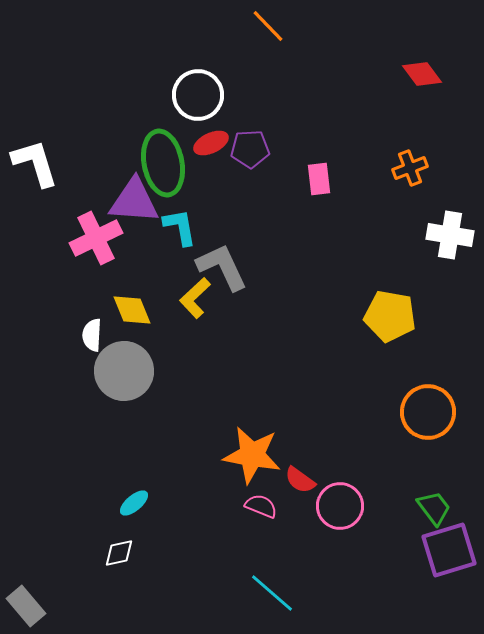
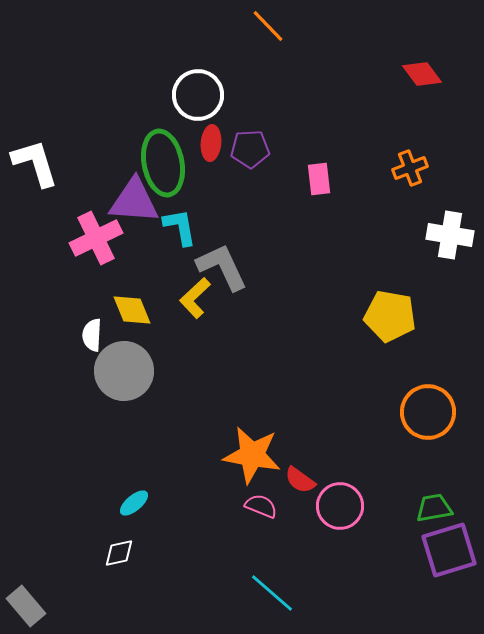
red ellipse: rotated 60 degrees counterclockwise
green trapezoid: rotated 63 degrees counterclockwise
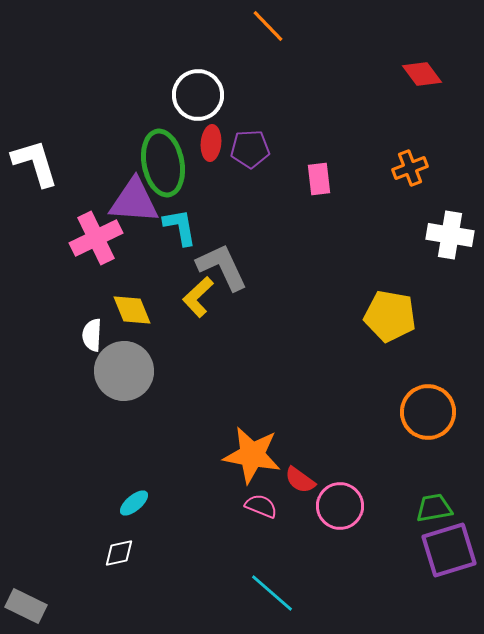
yellow L-shape: moved 3 px right, 1 px up
gray rectangle: rotated 24 degrees counterclockwise
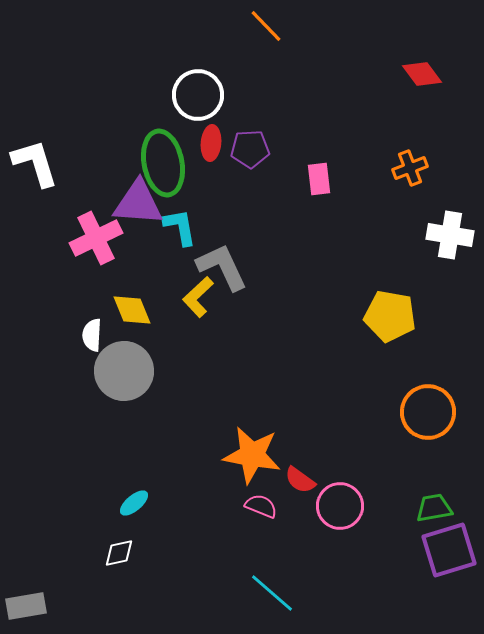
orange line: moved 2 px left
purple triangle: moved 4 px right, 2 px down
gray rectangle: rotated 36 degrees counterclockwise
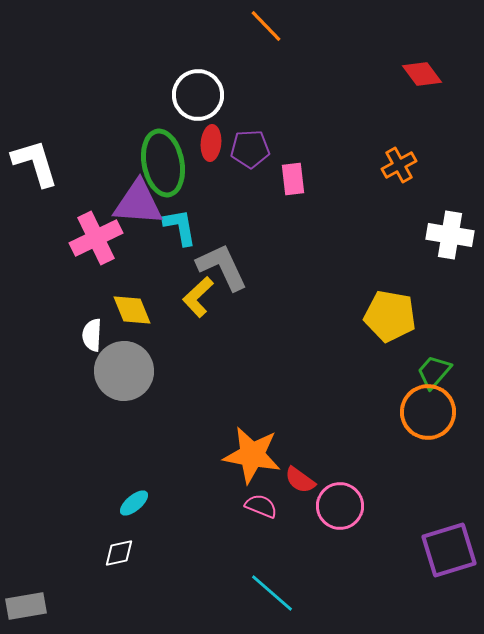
orange cross: moved 11 px left, 3 px up; rotated 8 degrees counterclockwise
pink rectangle: moved 26 px left
green trapezoid: moved 136 px up; rotated 39 degrees counterclockwise
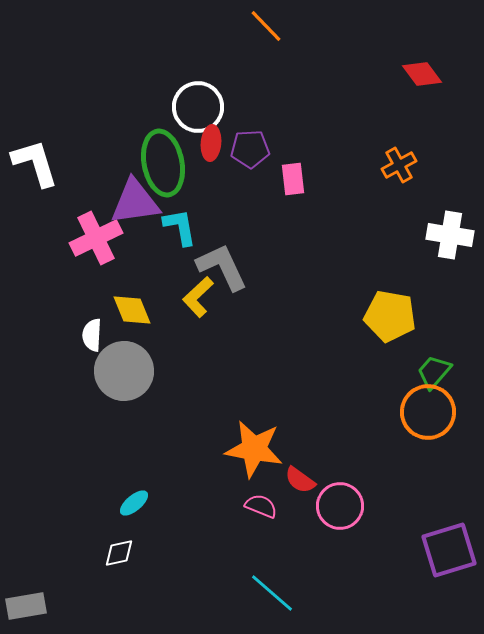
white circle: moved 12 px down
purple triangle: moved 3 px left, 1 px up; rotated 12 degrees counterclockwise
orange star: moved 2 px right, 6 px up
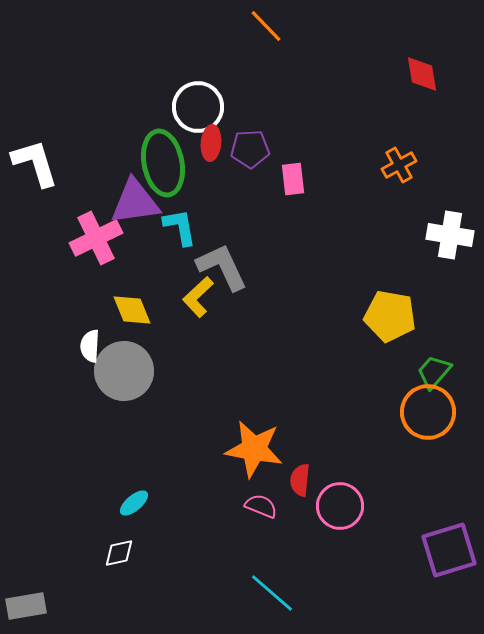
red diamond: rotated 27 degrees clockwise
white semicircle: moved 2 px left, 11 px down
red semicircle: rotated 60 degrees clockwise
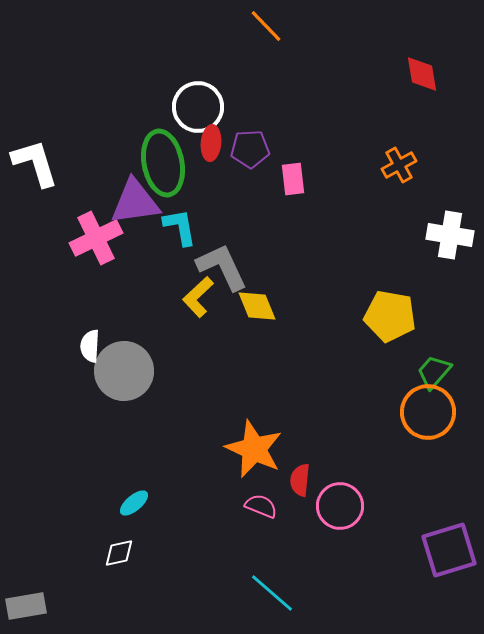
yellow diamond: moved 125 px right, 4 px up
orange star: rotated 14 degrees clockwise
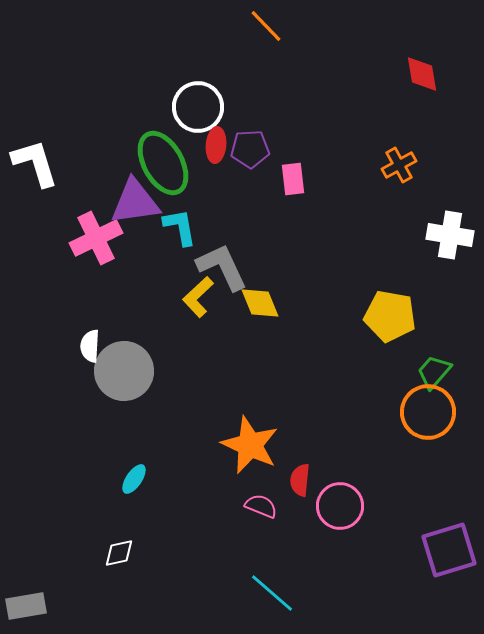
red ellipse: moved 5 px right, 2 px down
green ellipse: rotated 18 degrees counterclockwise
yellow diamond: moved 3 px right, 3 px up
orange star: moved 4 px left, 4 px up
cyan ellipse: moved 24 px up; rotated 16 degrees counterclockwise
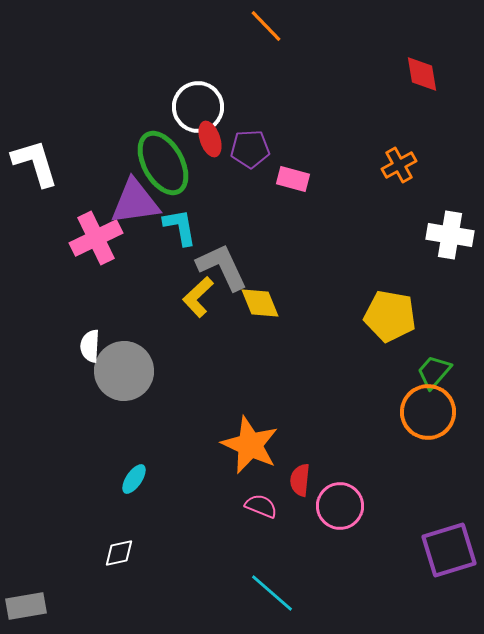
red ellipse: moved 6 px left, 6 px up; rotated 24 degrees counterclockwise
pink rectangle: rotated 68 degrees counterclockwise
